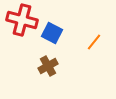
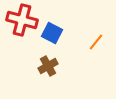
orange line: moved 2 px right
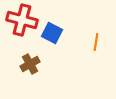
orange line: rotated 30 degrees counterclockwise
brown cross: moved 18 px left, 2 px up
